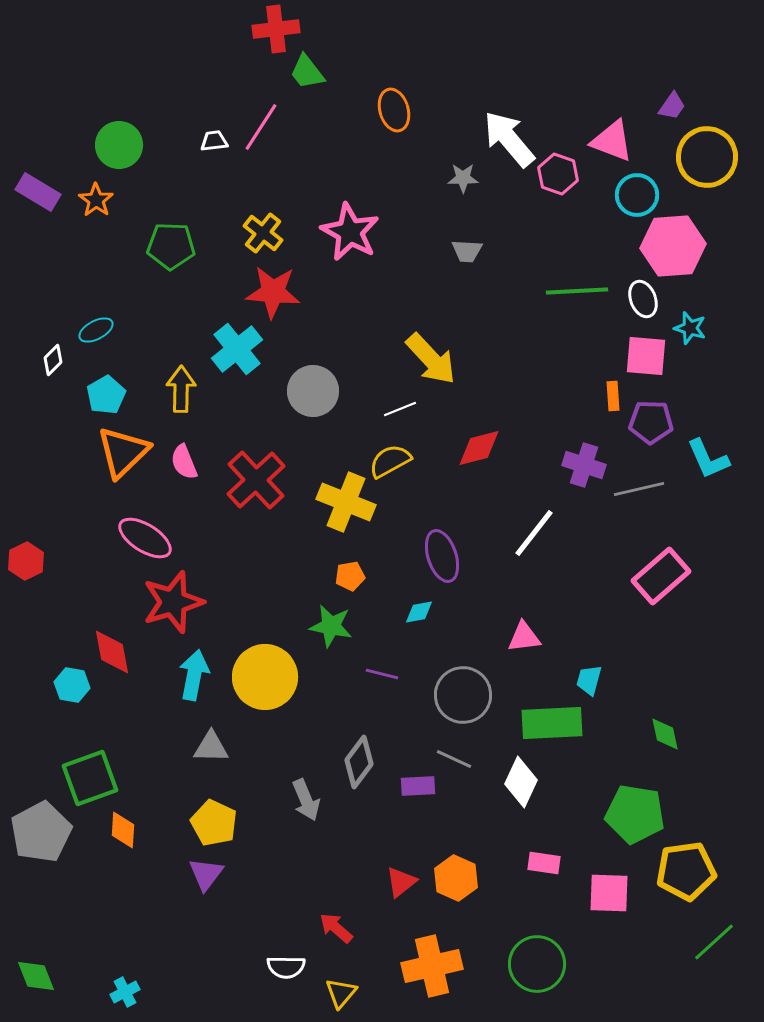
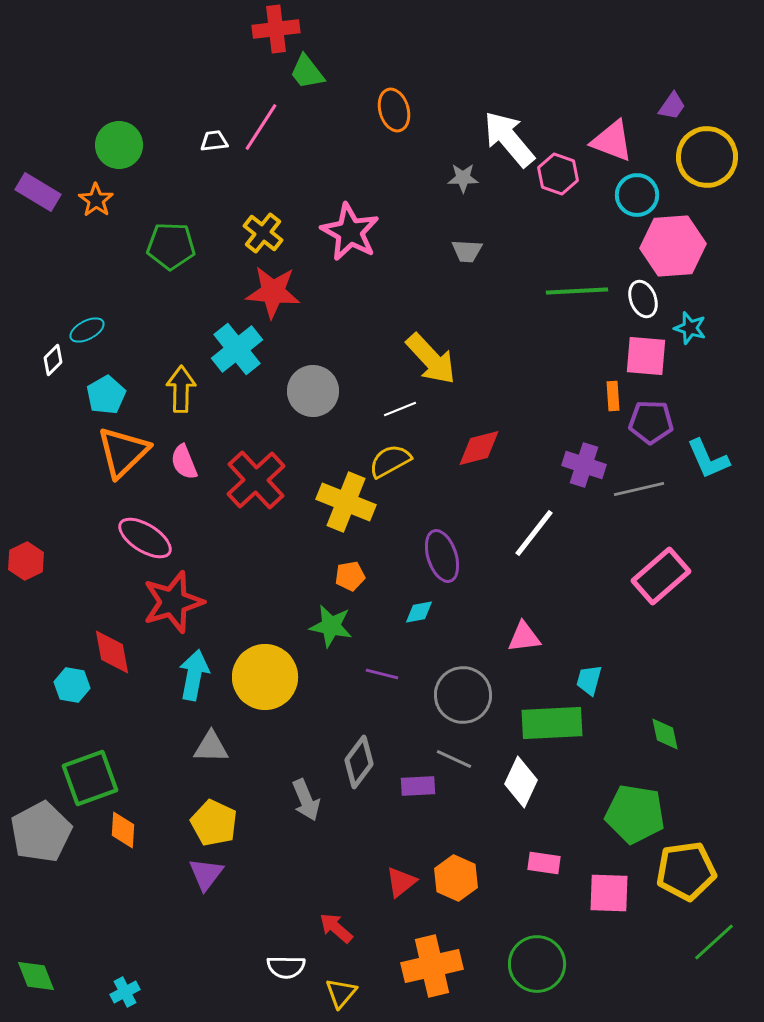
cyan ellipse at (96, 330): moved 9 px left
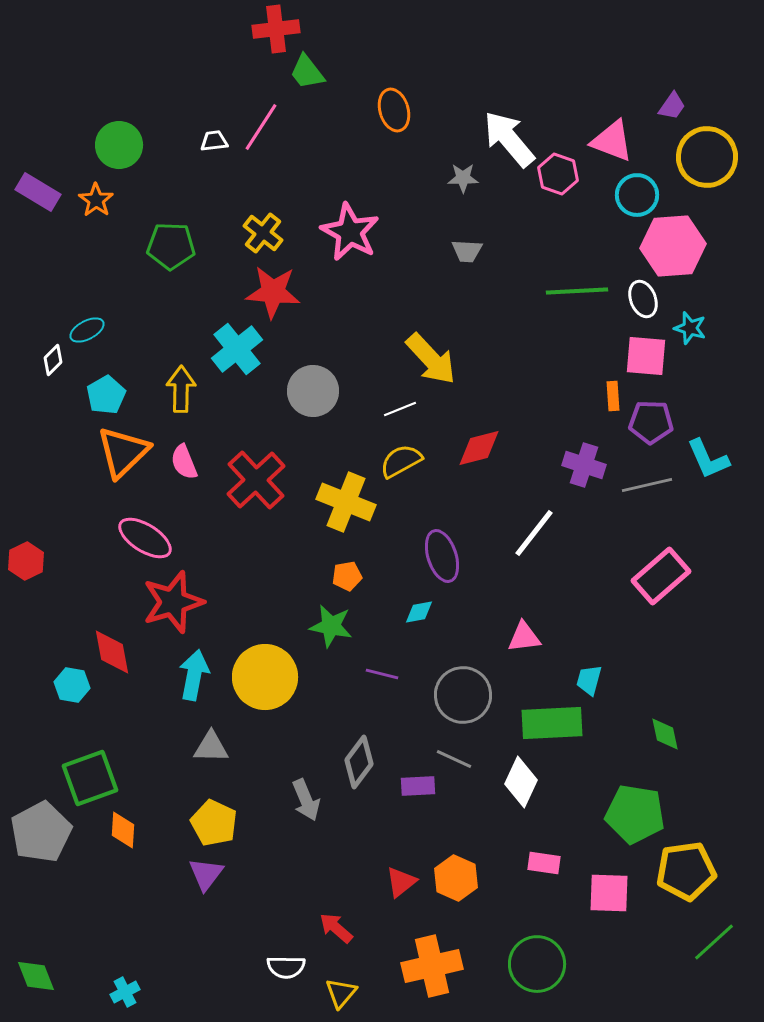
yellow semicircle at (390, 461): moved 11 px right
gray line at (639, 489): moved 8 px right, 4 px up
orange pentagon at (350, 576): moved 3 px left
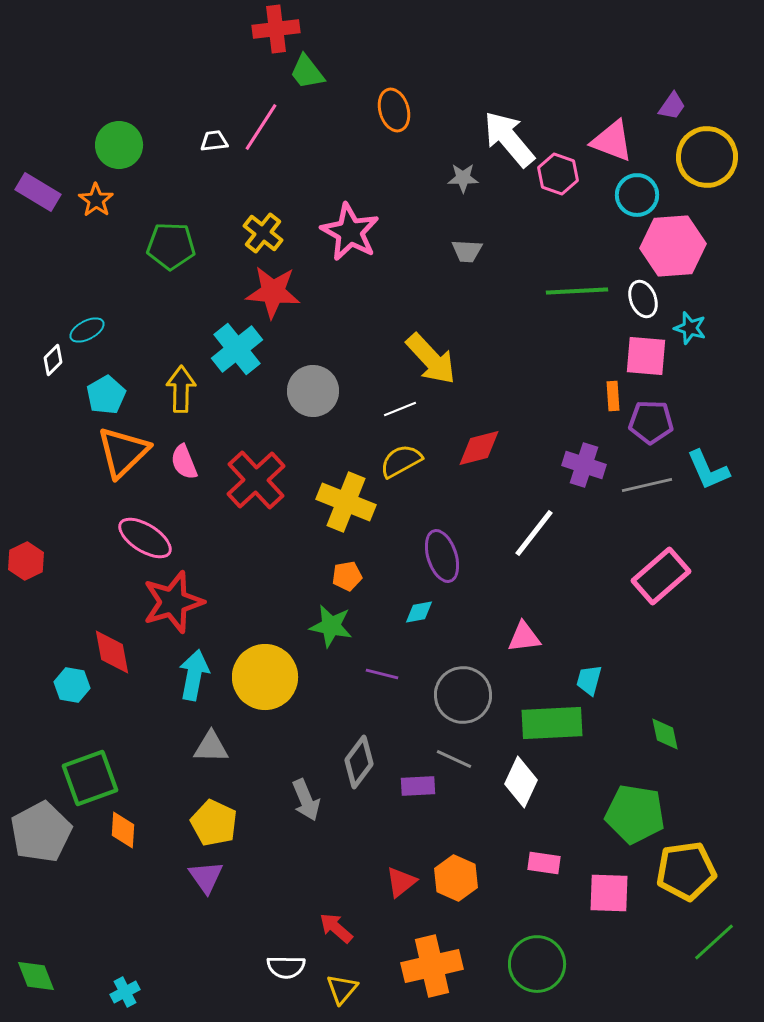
cyan L-shape at (708, 459): moved 11 px down
purple triangle at (206, 874): moved 3 px down; rotated 12 degrees counterclockwise
yellow triangle at (341, 993): moved 1 px right, 4 px up
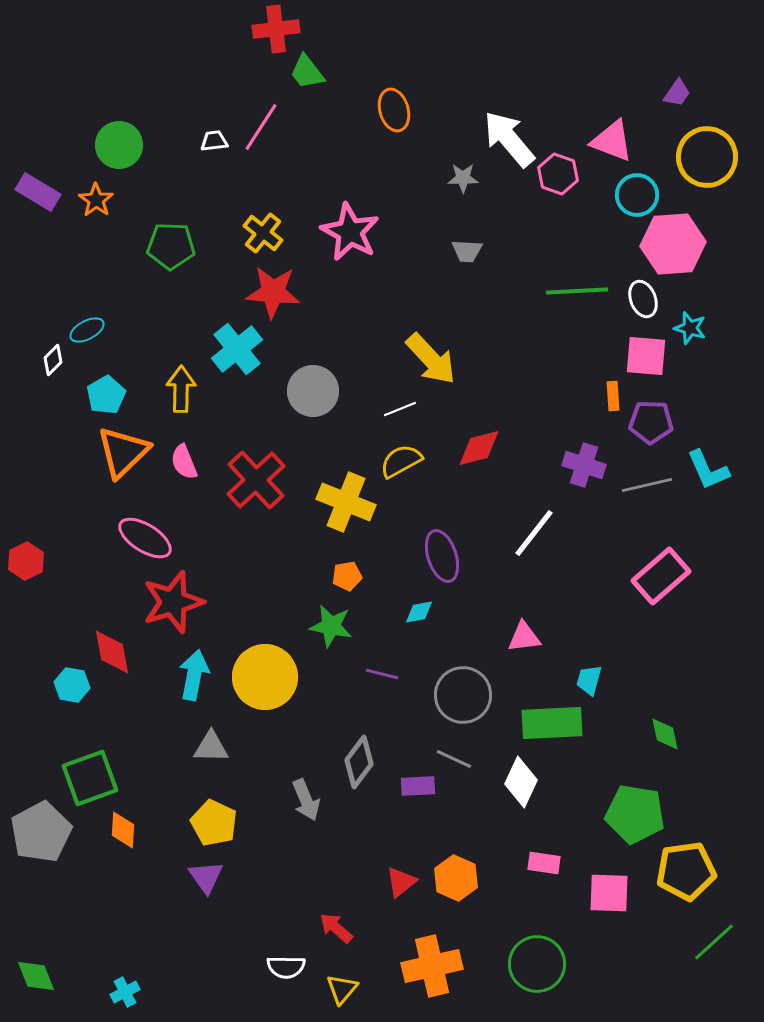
purple trapezoid at (672, 106): moved 5 px right, 13 px up
pink hexagon at (673, 246): moved 2 px up
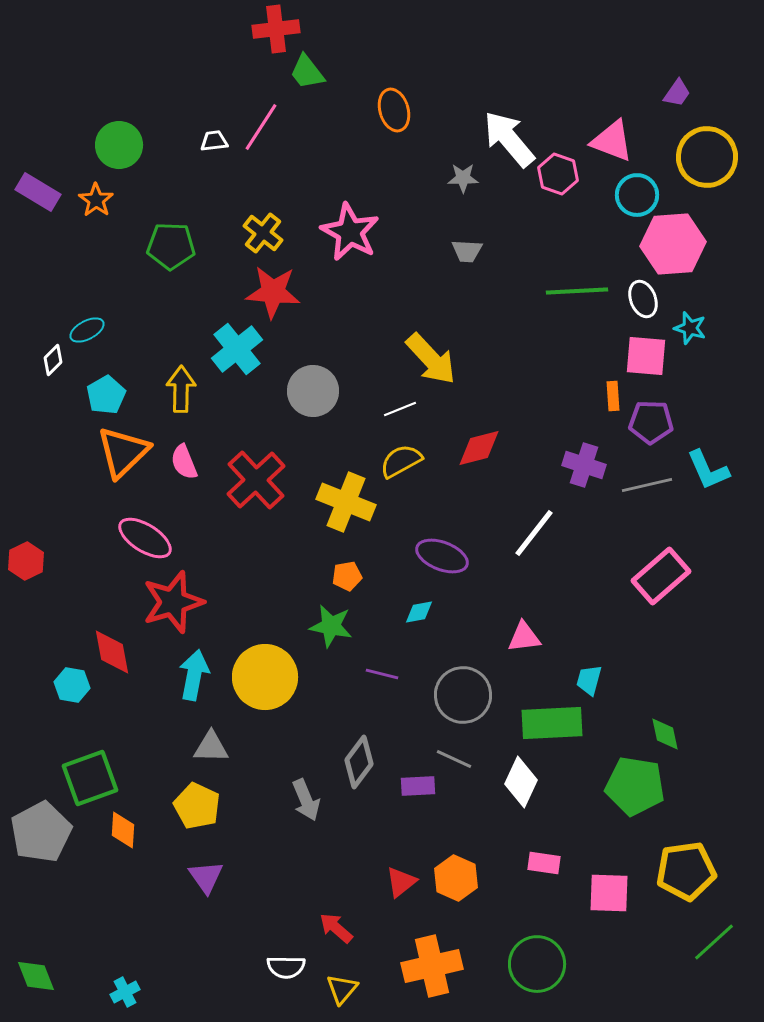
purple ellipse at (442, 556): rotated 51 degrees counterclockwise
green pentagon at (635, 814): moved 28 px up
yellow pentagon at (214, 823): moved 17 px left, 17 px up
